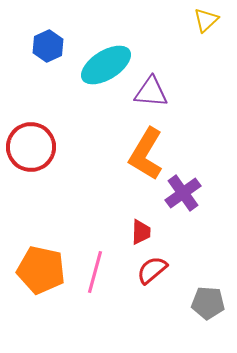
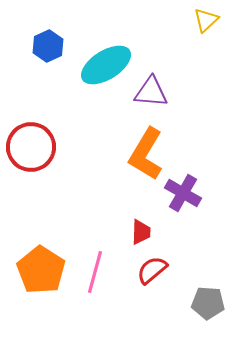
purple cross: rotated 24 degrees counterclockwise
orange pentagon: rotated 21 degrees clockwise
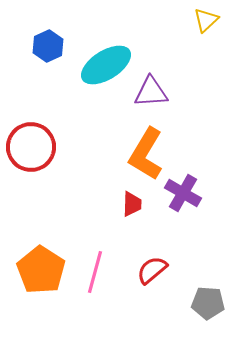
purple triangle: rotated 9 degrees counterclockwise
red trapezoid: moved 9 px left, 28 px up
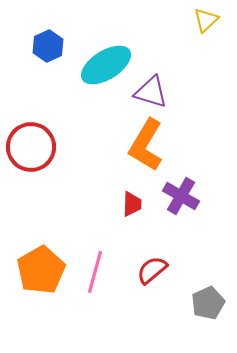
purple triangle: rotated 21 degrees clockwise
orange L-shape: moved 9 px up
purple cross: moved 2 px left, 3 px down
orange pentagon: rotated 9 degrees clockwise
gray pentagon: rotated 28 degrees counterclockwise
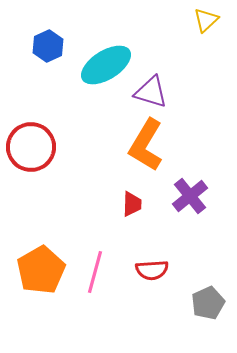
purple cross: moved 9 px right; rotated 21 degrees clockwise
red semicircle: rotated 144 degrees counterclockwise
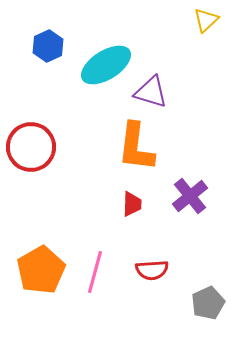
orange L-shape: moved 10 px left, 2 px down; rotated 24 degrees counterclockwise
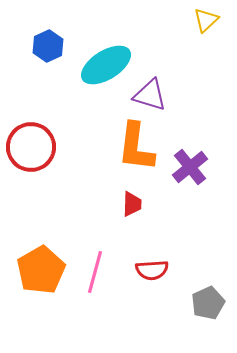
purple triangle: moved 1 px left, 3 px down
purple cross: moved 29 px up
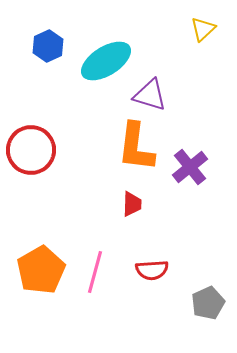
yellow triangle: moved 3 px left, 9 px down
cyan ellipse: moved 4 px up
red circle: moved 3 px down
